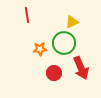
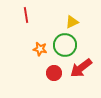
red line: moved 1 px left
green circle: moved 1 px right, 2 px down
orange star: rotated 16 degrees clockwise
red arrow: rotated 75 degrees clockwise
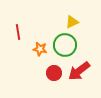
red line: moved 8 px left, 17 px down
red arrow: moved 2 px left, 3 px down
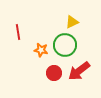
orange star: moved 1 px right, 1 px down
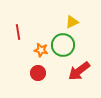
green circle: moved 2 px left
red circle: moved 16 px left
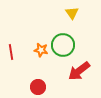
yellow triangle: moved 9 px up; rotated 40 degrees counterclockwise
red line: moved 7 px left, 20 px down
red circle: moved 14 px down
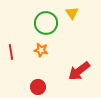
green circle: moved 17 px left, 22 px up
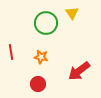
orange star: moved 7 px down
red circle: moved 3 px up
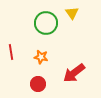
red arrow: moved 5 px left, 2 px down
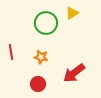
yellow triangle: rotated 32 degrees clockwise
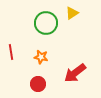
red arrow: moved 1 px right
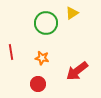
orange star: moved 1 px right, 1 px down
red arrow: moved 2 px right, 2 px up
